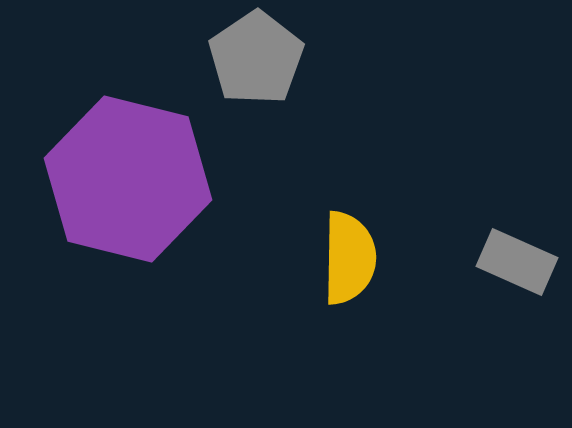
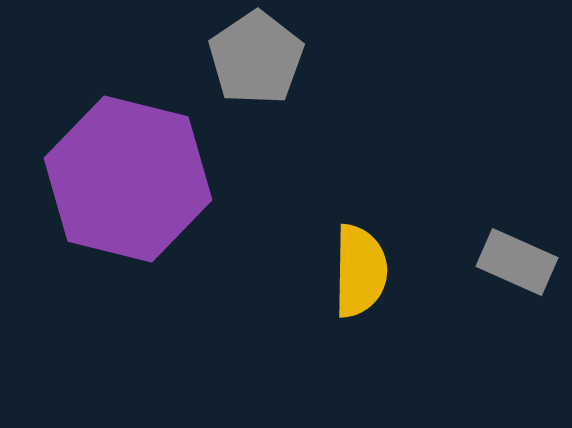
yellow semicircle: moved 11 px right, 13 px down
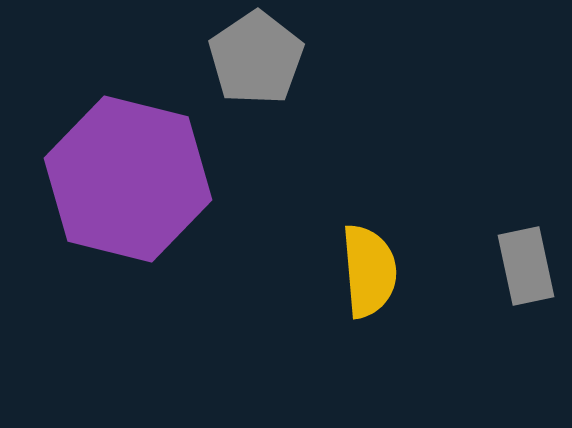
gray rectangle: moved 9 px right, 4 px down; rotated 54 degrees clockwise
yellow semicircle: moved 9 px right; rotated 6 degrees counterclockwise
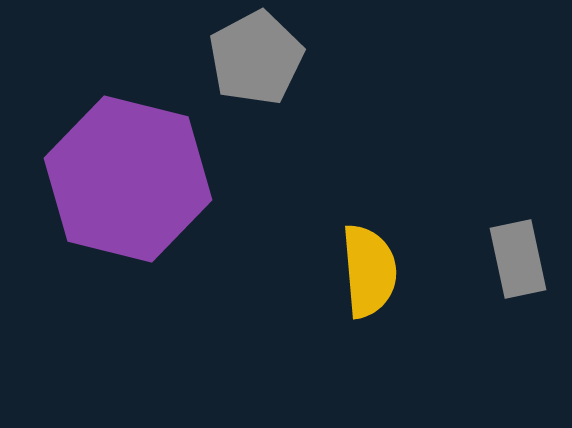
gray pentagon: rotated 6 degrees clockwise
gray rectangle: moved 8 px left, 7 px up
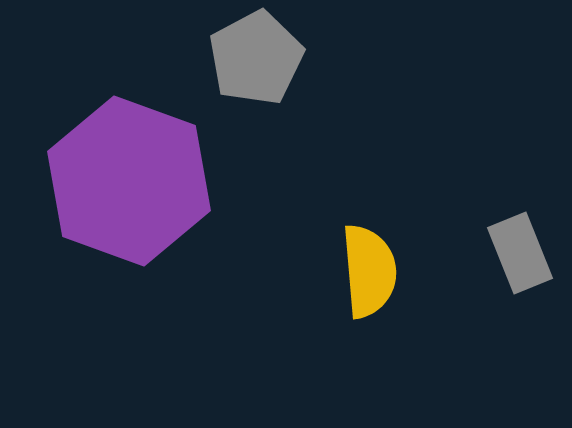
purple hexagon: moved 1 px right, 2 px down; rotated 6 degrees clockwise
gray rectangle: moved 2 px right, 6 px up; rotated 10 degrees counterclockwise
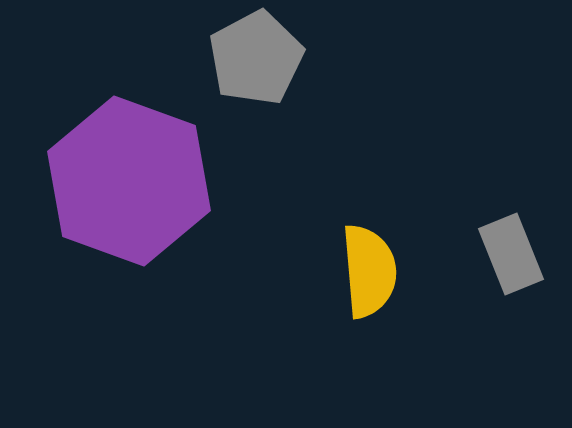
gray rectangle: moved 9 px left, 1 px down
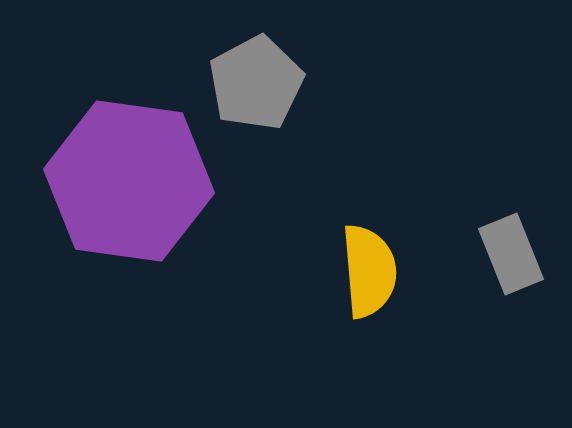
gray pentagon: moved 25 px down
purple hexagon: rotated 12 degrees counterclockwise
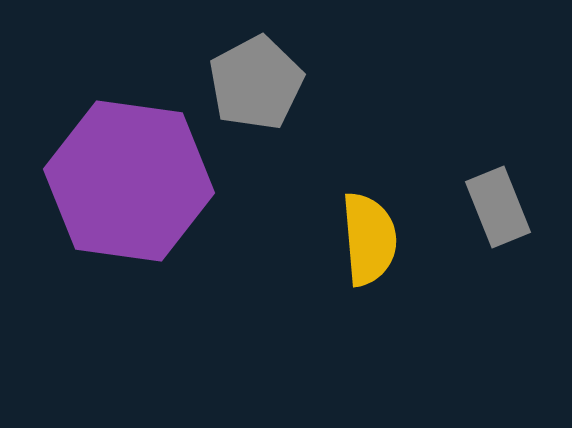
gray rectangle: moved 13 px left, 47 px up
yellow semicircle: moved 32 px up
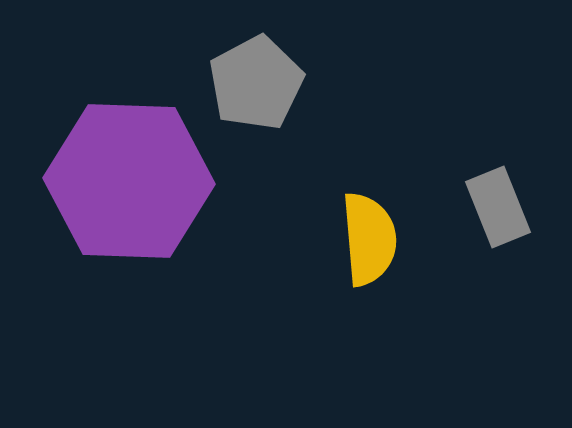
purple hexagon: rotated 6 degrees counterclockwise
